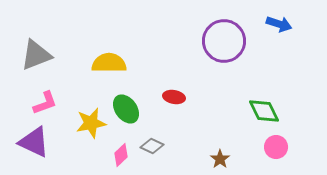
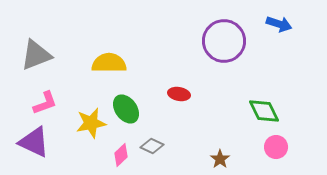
red ellipse: moved 5 px right, 3 px up
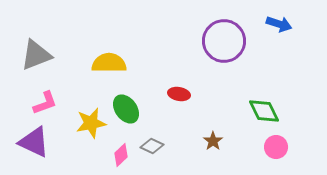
brown star: moved 7 px left, 18 px up
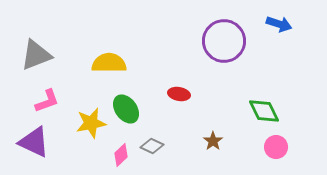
pink L-shape: moved 2 px right, 2 px up
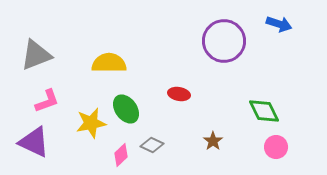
gray diamond: moved 1 px up
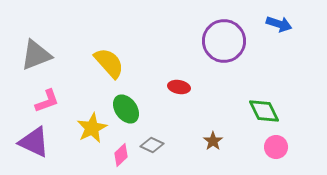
yellow semicircle: rotated 48 degrees clockwise
red ellipse: moved 7 px up
yellow star: moved 1 px right, 5 px down; rotated 16 degrees counterclockwise
